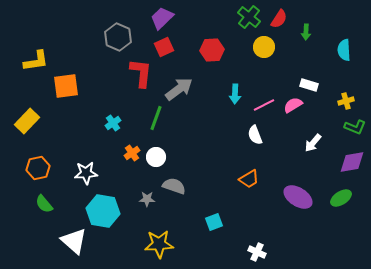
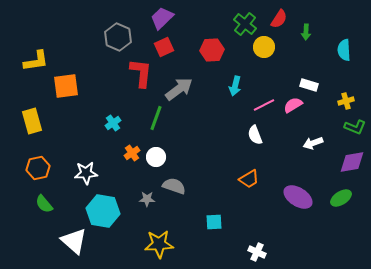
green cross: moved 4 px left, 7 px down
cyan arrow: moved 8 px up; rotated 12 degrees clockwise
yellow rectangle: moved 5 px right; rotated 60 degrees counterclockwise
white arrow: rotated 30 degrees clockwise
cyan square: rotated 18 degrees clockwise
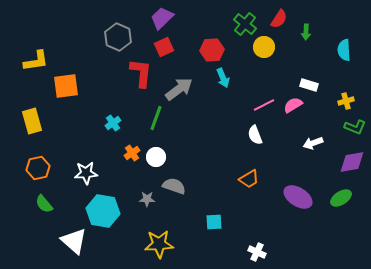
cyan arrow: moved 12 px left, 8 px up; rotated 36 degrees counterclockwise
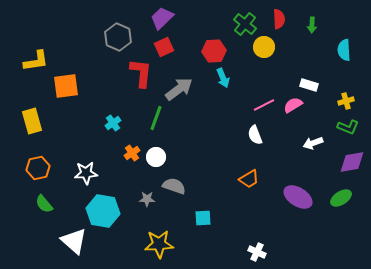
red semicircle: rotated 36 degrees counterclockwise
green arrow: moved 6 px right, 7 px up
red hexagon: moved 2 px right, 1 px down
green L-shape: moved 7 px left
cyan square: moved 11 px left, 4 px up
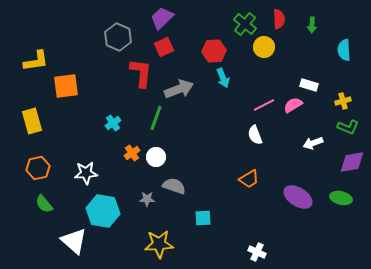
gray arrow: rotated 16 degrees clockwise
yellow cross: moved 3 px left
green ellipse: rotated 45 degrees clockwise
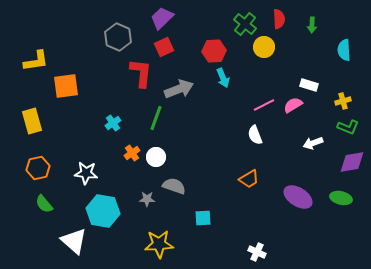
white star: rotated 10 degrees clockwise
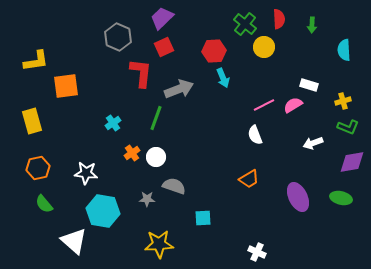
purple ellipse: rotated 32 degrees clockwise
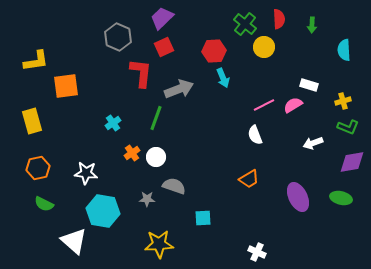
green semicircle: rotated 24 degrees counterclockwise
